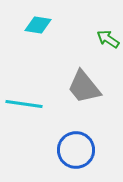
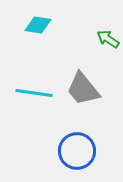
gray trapezoid: moved 1 px left, 2 px down
cyan line: moved 10 px right, 11 px up
blue circle: moved 1 px right, 1 px down
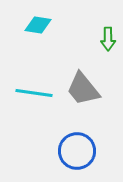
green arrow: rotated 125 degrees counterclockwise
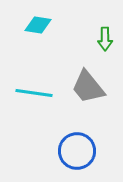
green arrow: moved 3 px left
gray trapezoid: moved 5 px right, 2 px up
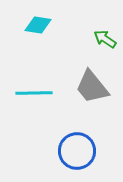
green arrow: rotated 125 degrees clockwise
gray trapezoid: moved 4 px right
cyan line: rotated 9 degrees counterclockwise
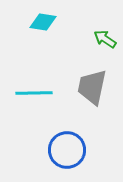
cyan diamond: moved 5 px right, 3 px up
gray trapezoid: rotated 51 degrees clockwise
blue circle: moved 10 px left, 1 px up
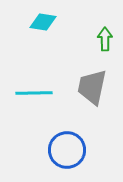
green arrow: rotated 55 degrees clockwise
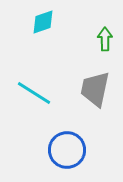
cyan diamond: rotated 28 degrees counterclockwise
gray trapezoid: moved 3 px right, 2 px down
cyan line: rotated 33 degrees clockwise
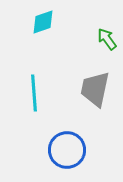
green arrow: moved 2 px right; rotated 35 degrees counterclockwise
cyan line: rotated 54 degrees clockwise
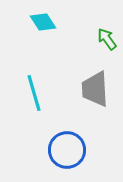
cyan diamond: rotated 76 degrees clockwise
gray trapezoid: rotated 15 degrees counterclockwise
cyan line: rotated 12 degrees counterclockwise
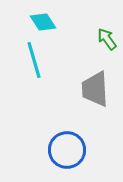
cyan line: moved 33 px up
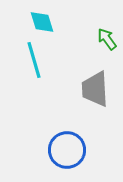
cyan diamond: moved 1 px left; rotated 16 degrees clockwise
